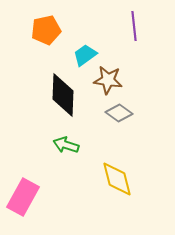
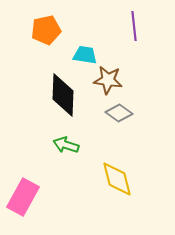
cyan trapezoid: rotated 45 degrees clockwise
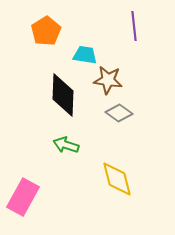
orange pentagon: moved 1 px down; rotated 20 degrees counterclockwise
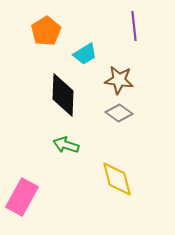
cyan trapezoid: moved 1 px up; rotated 140 degrees clockwise
brown star: moved 11 px right
pink rectangle: moved 1 px left
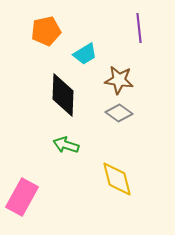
purple line: moved 5 px right, 2 px down
orange pentagon: rotated 20 degrees clockwise
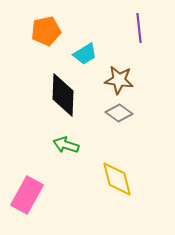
pink rectangle: moved 5 px right, 2 px up
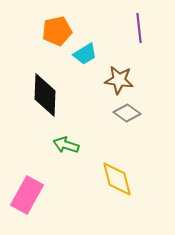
orange pentagon: moved 11 px right
black diamond: moved 18 px left
gray diamond: moved 8 px right
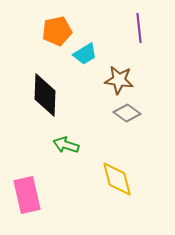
pink rectangle: rotated 42 degrees counterclockwise
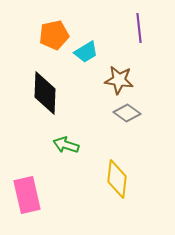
orange pentagon: moved 3 px left, 4 px down
cyan trapezoid: moved 1 px right, 2 px up
black diamond: moved 2 px up
yellow diamond: rotated 21 degrees clockwise
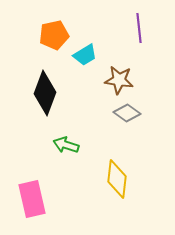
cyan trapezoid: moved 1 px left, 3 px down
black diamond: rotated 18 degrees clockwise
pink rectangle: moved 5 px right, 4 px down
